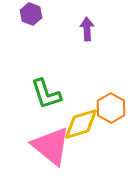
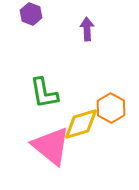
green L-shape: moved 2 px left, 1 px up; rotated 8 degrees clockwise
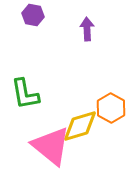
purple hexagon: moved 2 px right, 1 px down; rotated 10 degrees counterclockwise
green L-shape: moved 19 px left, 1 px down
yellow diamond: moved 1 px left, 2 px down
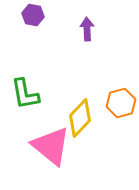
orange hexagon: moved 10 px right, 5 px up; rotated 16 degrees clockwise
yellow diamond: moved 8 px up; rotated 30 degrees counterclockwise
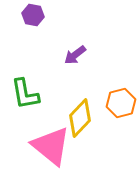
purple arrow: moved 12 px left, 26 px down; rotated 125 degrees counterclockwise
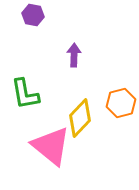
purple arrow: moved 1 px left; rotated 130 degrees clockwise
